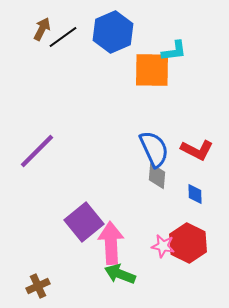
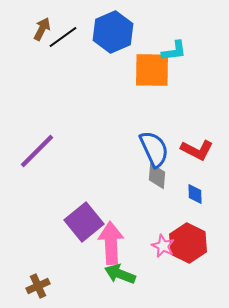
pink star: rotated 15 degrees clockwise
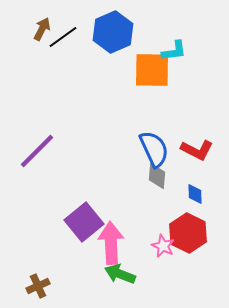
red hexagon: moved 10 px up
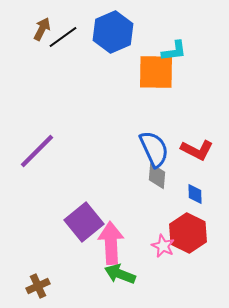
orange square: moved 4 px right, 2 px down
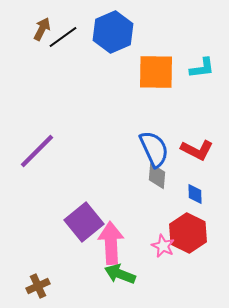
cyan L-shape: moved 28 px right, 17 px down
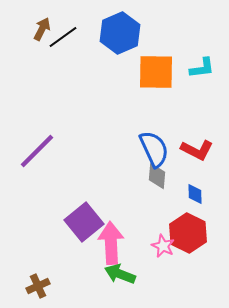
blue hexagon: moved 7 px right, 1 px down
